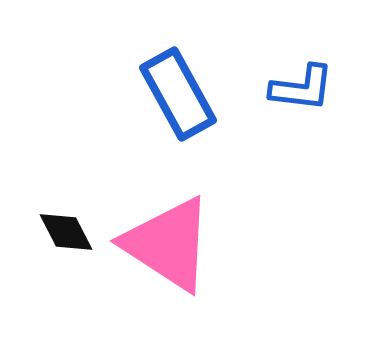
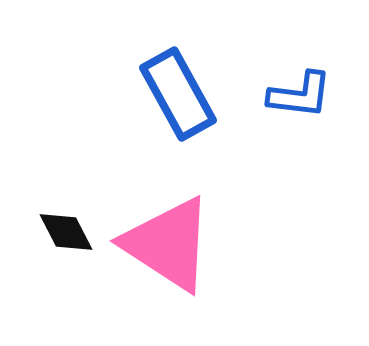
blue L-shape: moved 2 px left, 7 px down
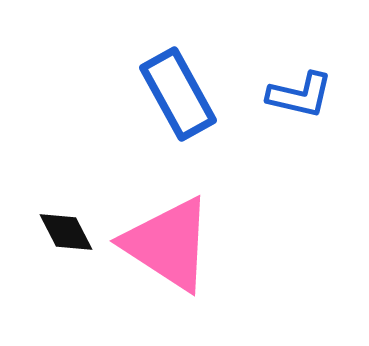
blue L-shape: rotated 6 degrees clockwise
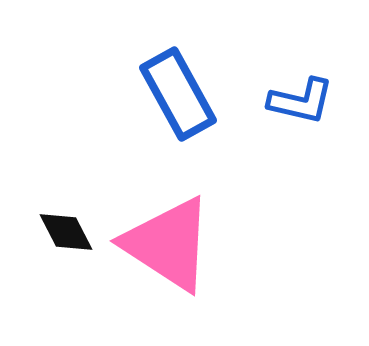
blue L-shape: moved 1 px right, 6 px down
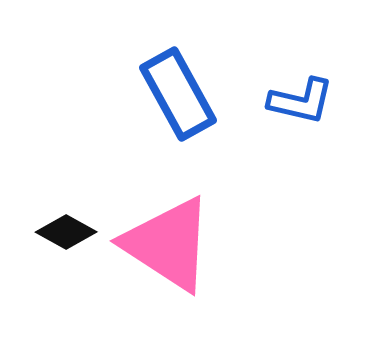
black diamond: rotated 34 degrees counterclockwise
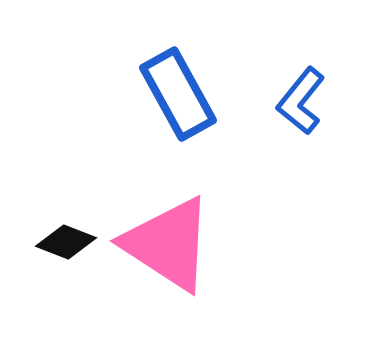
blue L-shape: rotated 116 degrees clockwise
black diamond: moved 10 px down; rotated 8 degrees counterclockwise
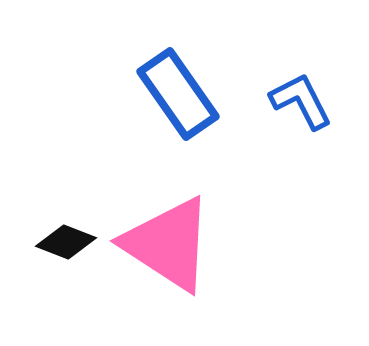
blue rectangle: rotated 6 degrees counterclockwise
blue L-shape: rotated 114 degrees clockwise
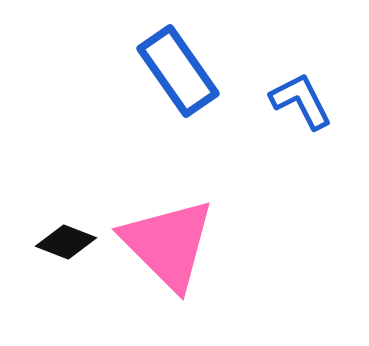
blue rectangle: moved 23 px up
pink triangle: rotated 12 degrees clockwise
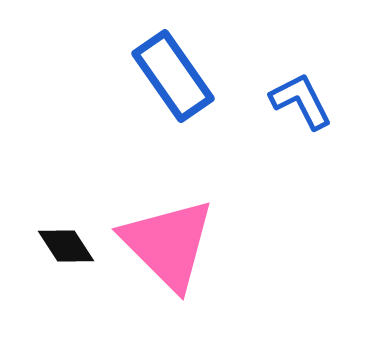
blue rectangle: moved 5 px left, 5 px down
black diamond: moved 4 px down; rotated 36 degrees clockwise
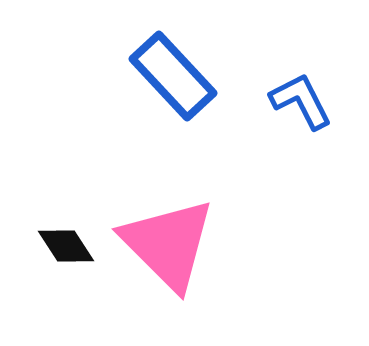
blue rectangle: rotated 8 degrees counterclockwise
